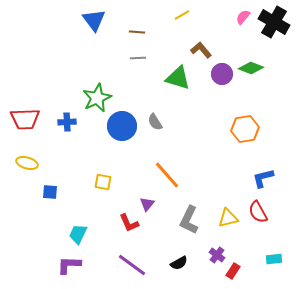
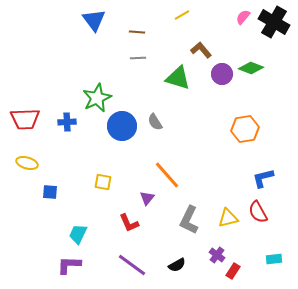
purple triangle: moved 6 px up
black semicircle: moved 2 px left, 2 px down
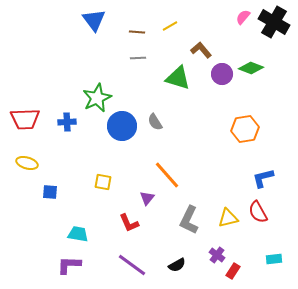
yellow line: moved 12 px left, 11 px down
cyan trapezoid: rotated 75 degrees clockwise
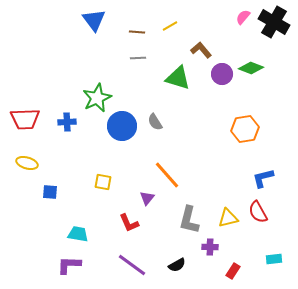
gray L-shape: rotated 12 degrees counterclockwise
purple cross: moved 7 px left, 8 px up; rotated 35 degrees counterclockwise
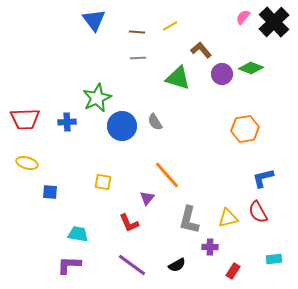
black cross: rotated 16 degrees clockwise
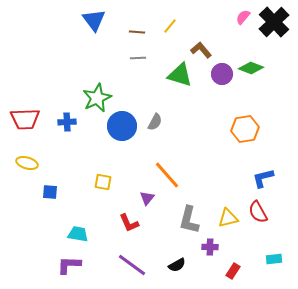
yellow line: rotated 21 degrees counterclockwise
green triangle: moved 2 px right, 3 px up
gray semicircle: rotated 120 degrees counterclockwise
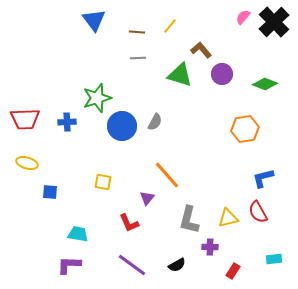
green diamond: moved 14 px right, 16 px down
green star: rotated 8 degrees clockwise
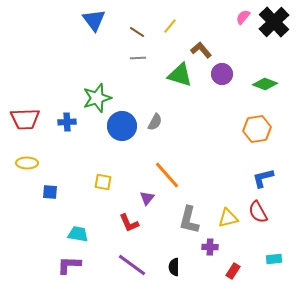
brown line: rotated 28 degrees clockwise
orange hexagon: moved 12 px right
yellow ellipse: rotated 15 degrees counterclockwise
black semicircle: moved 3 px left, 2 px down; rotated 120 degrees clockwise
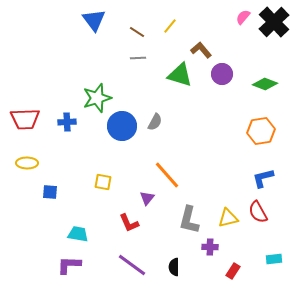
orange hexagon: moved 4 px right, 2 px down
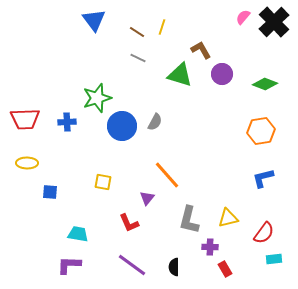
yellow line: moved 8 px left, 1 px down; rotated 21 degrees counterclockwise
brown L-shape: rotated 10 degrees clockwise
gray line: rotated 28 degrees clockwise
red semicircle: moved 6 px right, 21 px down; rotated 115 degrees counterclockwise
red rectangle: moved 8 px left, 2 px up; rotated 63 degrees counterclockwise
